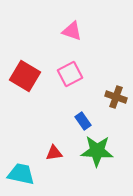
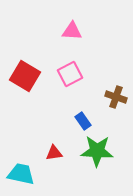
pink triangle: rotated 15 degrees counterclockwise
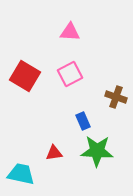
pink triangle: moved 2 px left, 1 px down
blue rectangle: rotated 12 degrees clockwise
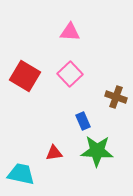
pink square: rotated 15 degrees counterclockwise
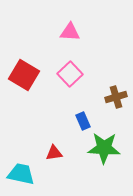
red square: moved 1 px left, 1 px up
brown cross: rotated 35 degrees counterclockwise
green star: moved 7 px right, 3 px up
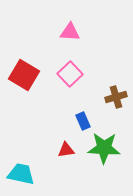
red triangle: moved 12 px right, 3 px up
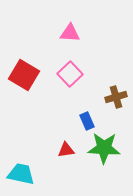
pink triangle: moved 1 px down
blue rectangle: moved 4 px right
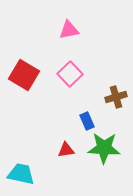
pink triangle: moved 1 px left, 3 px up; rotated 15 degrees counterclockwise
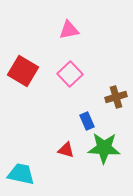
red square: moved 1 px left, 4 px up
red triangle: rotated 24 degrees clockwise
